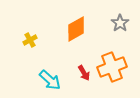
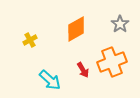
gray star: moved 1 px down
orange cross: moved 5 px up
red arrow: moved 1 px left, 3 px up
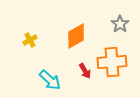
orange diamond: moved 7 px down
orange cross: rotated 16 degrees clockwise
red arrow: moved 2 px right, 1 px down
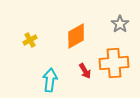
orange cross: moved 2 px right, 1 px down
cyan arrow: rotated 125 degrees counterclockwise
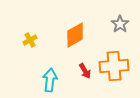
orange diamond: moved 1 px left, 1 px up
orange cross: moved 3 px down
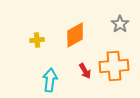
yellow cross: moved 7 px right; rotated 24 degrees clockwise
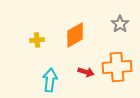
orange cross: moved 3 px right, 1 px down
red arrow: moved 1 px right, 1 px down; rotated 42 degrees counterclockwise
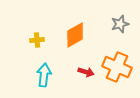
gray star: rotated 18 degrees clockwise
orange cross: rotated 28 degrees clockwise
cyan arrow: moved 6 px left, 5 px up
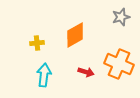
gray star: moved 1 px right, 7 px up
yellow cross: moved 3 px down
orange cross: moved 2 px right, 3 px up
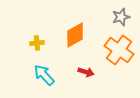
orange cross: moved 14 px up; rotated 12 degrees clockwise
cyan arrow: rotated 50 degrees counterclockwise
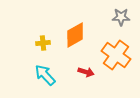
gray star: rotated 18 degrees clockwise
yellow cross: moved 6 px right
orange cross: moved 3 px left, 5 px down
cyan arrow: moved 1 px right
